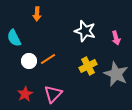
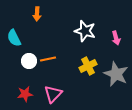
orange line: rotated 21 degrees clockwise
red star: rotated 21 degrees clockwise
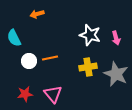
orange arrow: rotated 72 degrees clockwise
white star: moved 5 px right, 4 px down
orange line: moved 2 px right, 1 px up
yellow cross: moved 1 px down; rotated 18 degrees clockwise
pink triangle: rotated 24 degrees counterclockwise
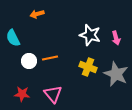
cyan semicircle: moved 1 px left
yellow cross: rotated 30 degrees clockwise
red star: moved 3 px left; rotated 14 degrees clockwise
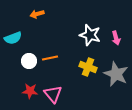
cyan semicircle: rotated 84 degrees counterclockwise
red star: moved 8 px right, 3 px up
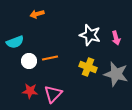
cyan semicircle: moved 2 px right, 4 px down
gray star: rotated 10 degrees counterclockwise
pink triangle: rotated 24 degrees clockwise
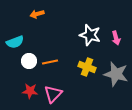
orange line: moved 4 px down
yellow cross: moved 1 px left
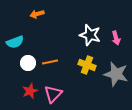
white circle: moved 1 px left, 2 px down
yellow cross: moved 2 px up
red star: rotated 28 degrees counterclockwise
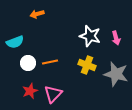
white star: moved 1 px down
